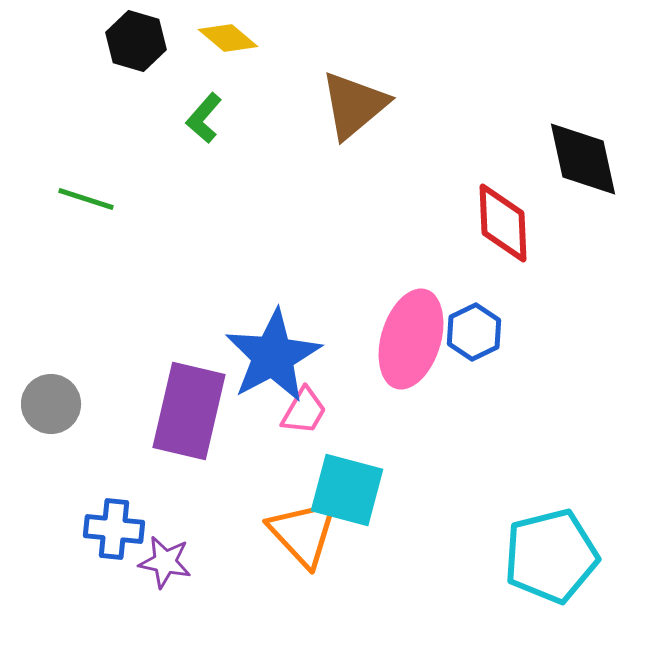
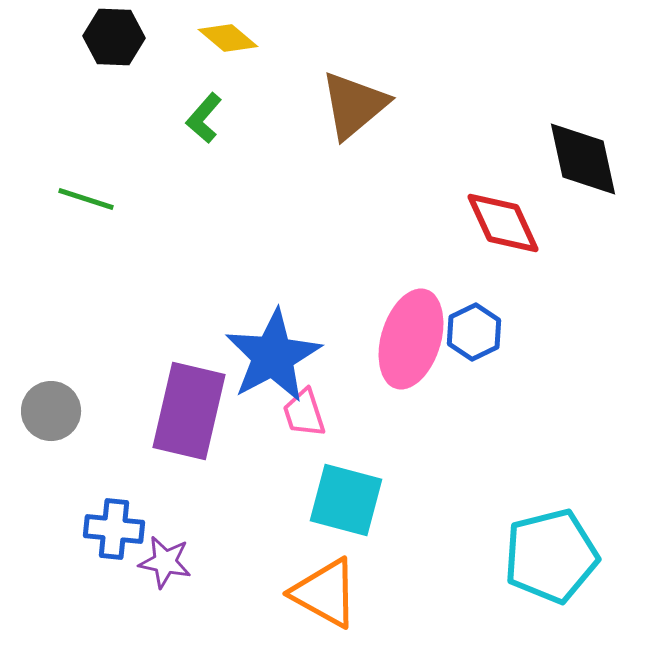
black hexagon: moved 22 px left, 4 px up; rotated 14 degrees counterclockwise
red diamond: rotated 22 degrees counterclockwise
gray circle: moved 7 px down
pink trapezoid: moved 2 px down; rotated 132 degrees clockwise
cyan square: moved 1 px left, 10 px down
orange triangle: moved 22 px right, 60 px down; rotated 18 degrees counterclockwise
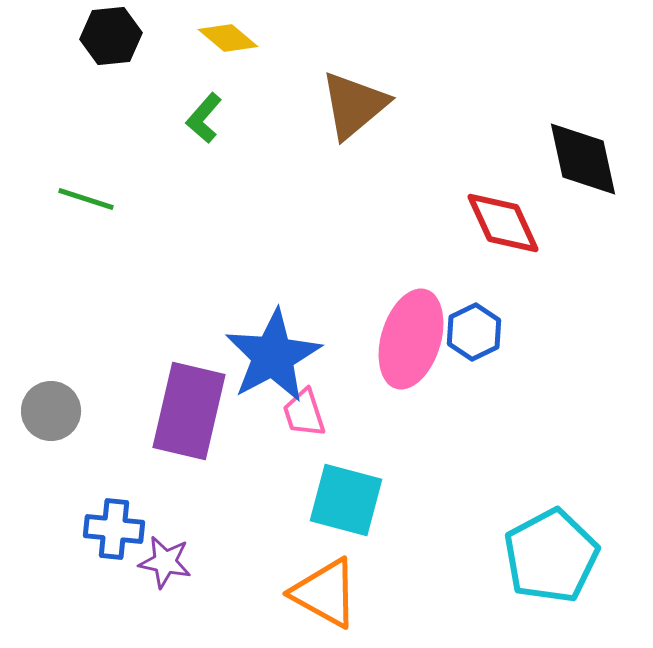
black hexagon: moved 3 px left, 1 px up; rotated 8 degrees counterclockwise
cyan pentagon: rotated 14 degrees counterclockwise
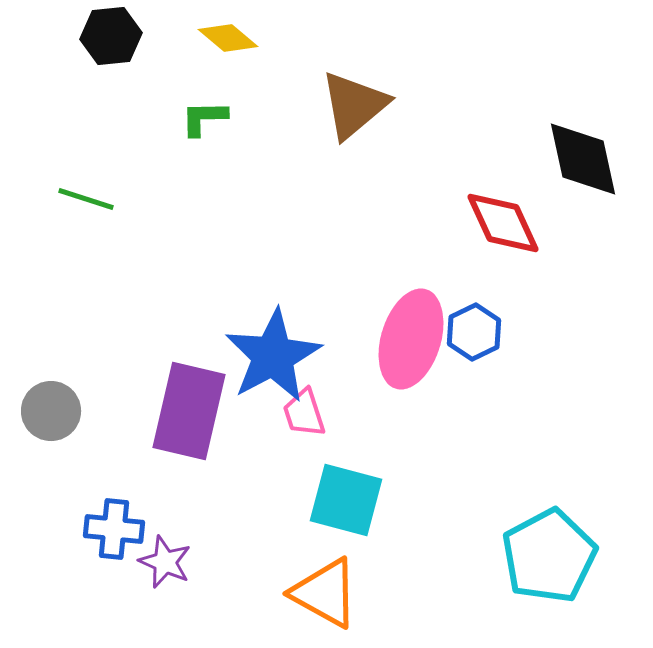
green L-shape: rotated 48 degrees clockwise
cyan pentagon: moved 2 px left
purple star: rotated 12 degrees clockwise
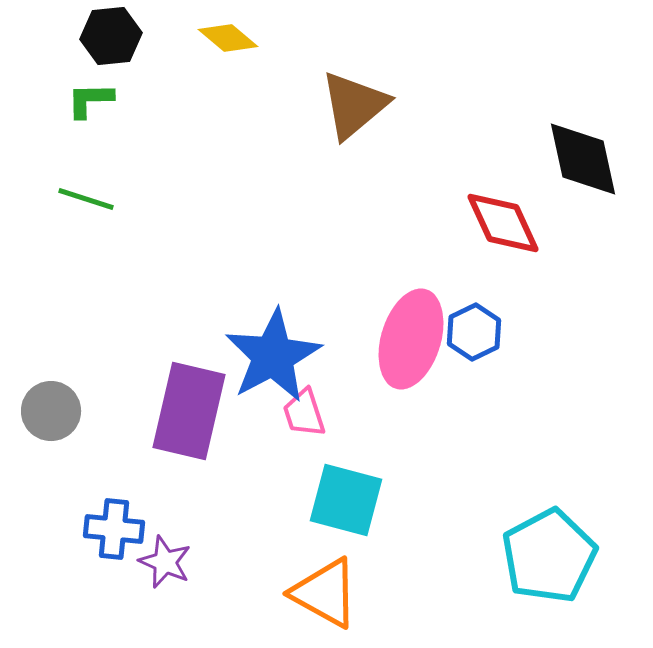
green L-shape: moved 114 px left, 18 px up
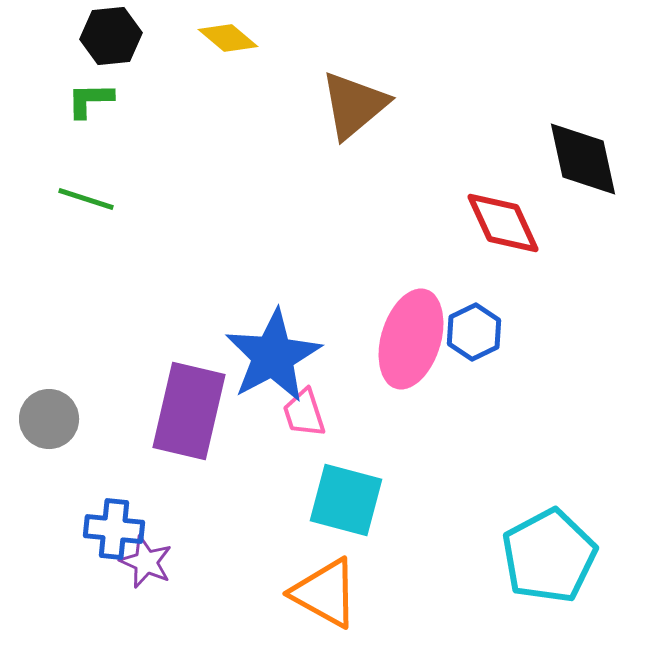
gray circle: moved 2 px left, 8 px down
purple star: moved 19 px left
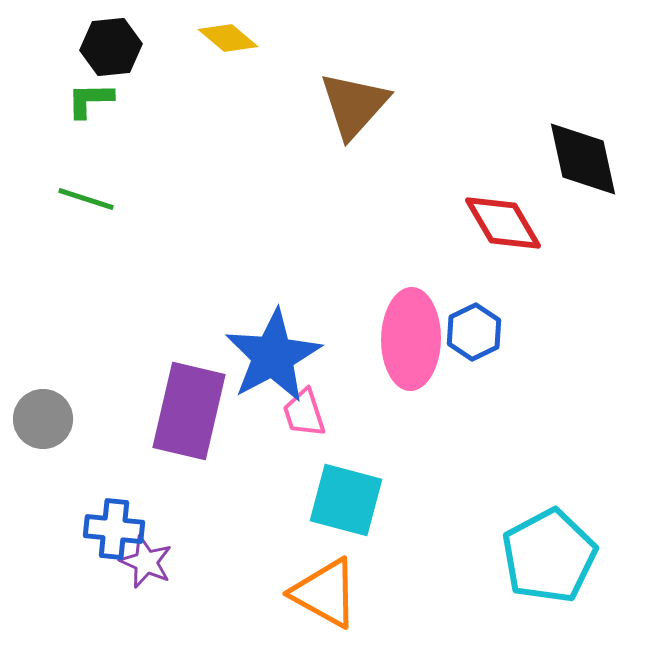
black hexagon: moved 11 px down
brown triangle: rotated 8 degrees counterclockwise
red diamond: rotated 6 degrees counterclockwise
pink ellipse: rotated 16 degrees counterclockwise
gray circle: moved 6 px left
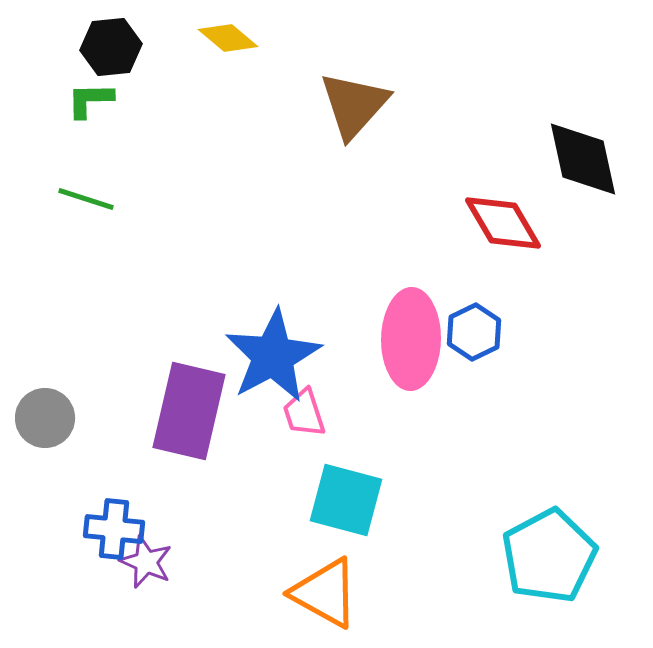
gray circle: moved 2 px right, 1 px up
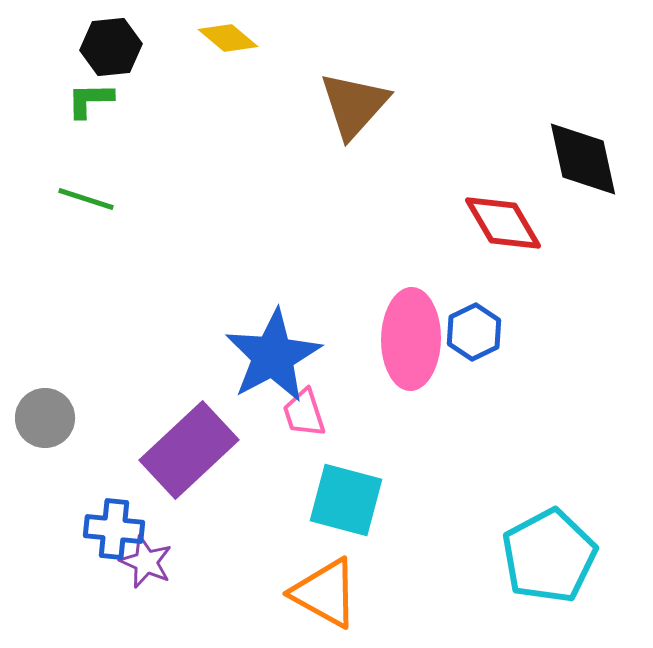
purple rectangle: moved 39 px down; rotated 34 degrees clockwise
